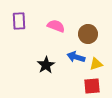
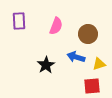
pink semicircle: rotated 90 degrees clockwise
yellow triangle: moved 3 px right
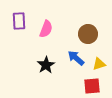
pink semicircle: moved 10 px left, 3 px down
blue arrow: moved 1 px down; rotated 24 degrees clockwise
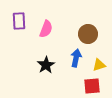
blue arrow: rotated 60 degrees clockwise
yellow triangle: moved 1 px down
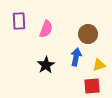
blue arrow: moved 1 px up
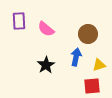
pink semicircle: rotated 108 degrees clockwise
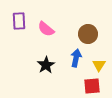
blue arrow: moved 1 px down
yellow triangle: rotated 40 degrees counterclockwise
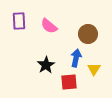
pink semicircle: moved 3 px right, 3 px up
yellow triangle: moved 5 px left, 4 px down
red square: moved 23 px left, 4 px up
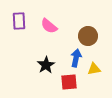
brown circle: moved 2 px down
yellow triangle: rotated 48 degrees clockwise
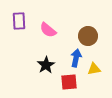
pink semicircle: moved 1 px left, 4 px down
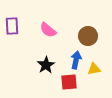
purple rectangle: moved 7 px left, 5 px down
blue arrow: moved 2 px down
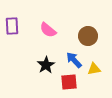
blue arrow: moved 2 px left; rotated 54 degrees counterclockwise
